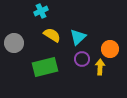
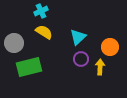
yellow semicircle: moved 8 px left, 3 px up
orange circle: moved 2 px up
purple circle: moved 1 px left
green rectangle: moved 16 px left
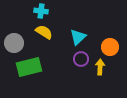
cyan cross: rotated 32 degrees clockwise
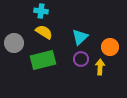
cyan triangle: moved 2 px right
green rectangle: moved 14 px right, 7 px up
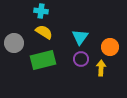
cyan triangle: rotated 12 degrees counterclockwise
yellow arrow: moved 1 px right, 1 px down
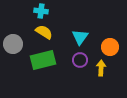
gray circle: moved 1 px left, 1 px down
purple circle: moved 1 px left, 1 px down
